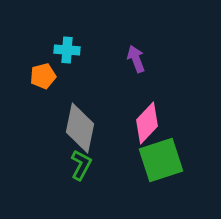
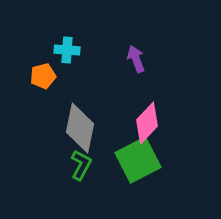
green square: moved 23 px left; rotated 9 degrees counterclockwise
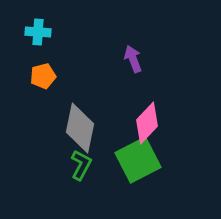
cyan cross: moved 29 px left, 18 px up
purple arrow: moved 3 px left
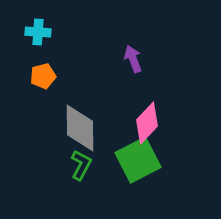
gray diamond: rotated 12 degrees counterclockwise
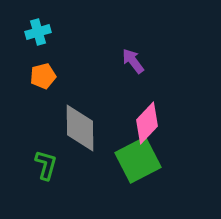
cyan cross: rotated 20 degrees counterclockwise
purple arrow: moved 2 px down; rotated 16 degrees counterclockwise
green L-shape: moved 35 px left; rotated 12 degrees counterclockwise
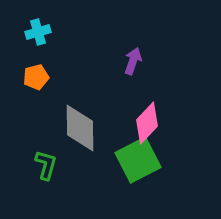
purple arrow: rotated 56 degrees clockwise
orange pentagon: moved 7 px left, 1 px down
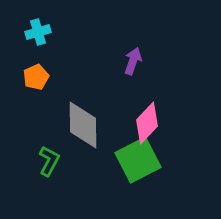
orange pentagon: rotated 10 degrees counterclockwise
gray diamond: moved 3 px right, 3 px up
green L-shape: moved 3 px right, 4 px up; rotated 12 degrees clockwise
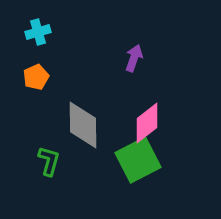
purple arrow: moved 1 px right, 3 px up
pink diamond: rotated 9 degrees clockwise
green L-shape: rotated 12 degrees counterclockwise
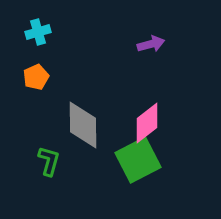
purple arrow: moved 17 px right, 14 px up; rotated 56 degrees clockwise
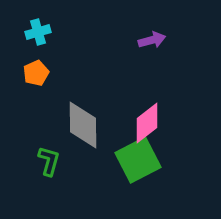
purple arrow: moved 1 px right, 4 px up
orange pentagon: moved 4 px up
